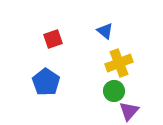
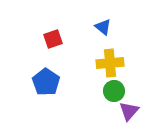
blue triangle: moved 2 px left, 4 px up
yellow cross: moved 9 px left; rotated 16 degrees clockwise
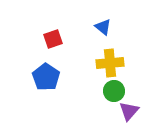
blue pentagon: moved 5 px up
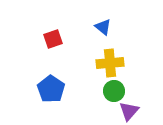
blue pentagon: moved 5 px right, 12 px down
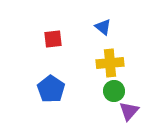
red square: rotated 12 degrees clockwise
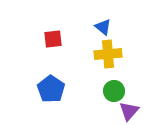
yellow cross: moved 2 px left, 9 px up
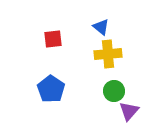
blue triangle: moved 2 px left
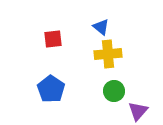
purple triangle: moved 9 px right
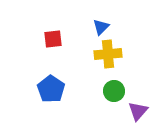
blue triangle: rotated 36 degrees clockwise
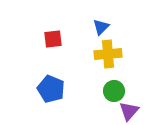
blue pentagon: rotated 12 degrees counterclockwise
purple triangle: moved 9 px left
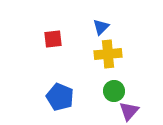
blue pentagon: moved 9 px right, 8 px down
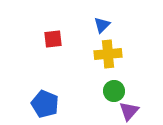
blue triangle: moved 1 px right, 2 px up
blue pentagon: moved 15 px left, 7 px down
